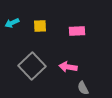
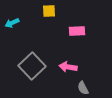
yellow square: moved 9 px right, 15 px up
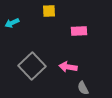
pink rectangle: moved 2 px right
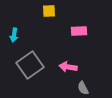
cyan arrow: moved 2 px right, 12 px down; rotated 56 degrees counterclockwise
gray square: moved 2 px left, 1 px up; rotated 8 degrees clockwise
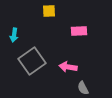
gray square: moved 2 px right, 4 px up
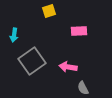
yellow square: rotated 16 degrees counterclockwise
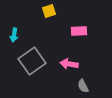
pink arrow: moved 1 px right, 3 px up
gray semicircle: moved 2 px up
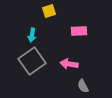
cyan arrow: moved 18 px right
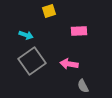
cyan arrow: moved 6 px left; rotated 80 degrees counterclockwise
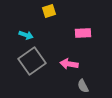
pink rectangle: moved 4 px right, 2 px down
